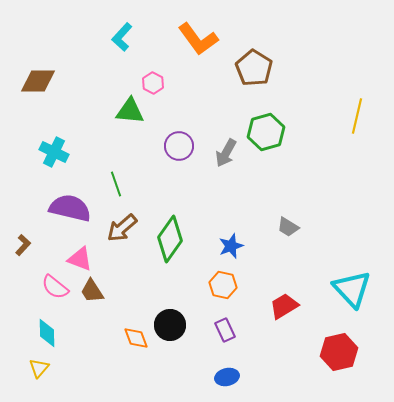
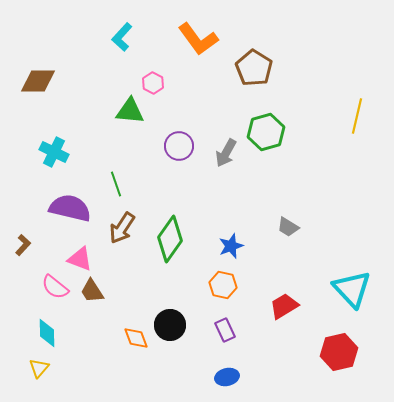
brown arrow: rotated 16 degrees counterclockwise
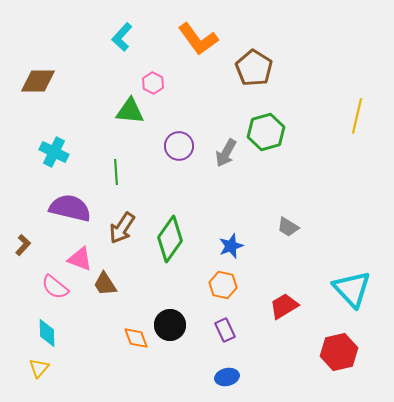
green line: moved 12 px up; rotated 15 degrees clockwise
brown trapezoid: moved 13 px right, 7 px up
